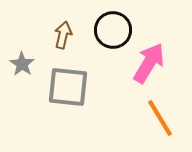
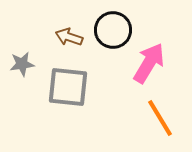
brown arrow: moved 6 px right, 2 px down; rotated 84 degrees counterclockwise
gray star: rotated 30 degrees clockwise
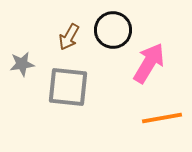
brown arrow: rotated 80 degrees counterclockwise
orange line: moved 2 px right; rotated 69 degrees counterclockwise
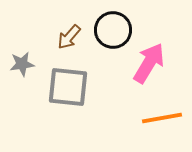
brown arrow: rotated 12 degrees clockwise
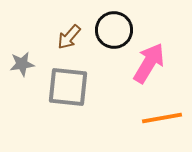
black circle: moved 1 px right
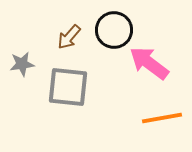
pink arrow: rotated 84 degrees counterclockwise
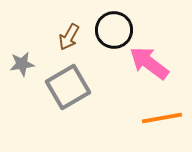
brown arrow: rotated 12 degrees counterclockwise
gray square: rotated 36 degrees counterclockwise
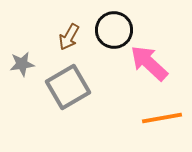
pink arrow: rotated 6 degrees clockwise
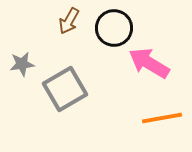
black circle: moved 2 px up
brown arrow: moved 16 px up
pink arrow: rotated 12 degrees counterclockwise
gray square: moved 3 px left, 2 px down
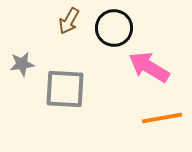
pink arrow: moved 4 px down
gray square: rotated 33 degrees clockwise
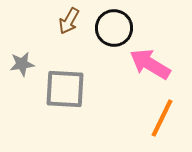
pink arrow: moved 1 px right, 3 px up
orange line: rotated 54 degrees counterclockwise
